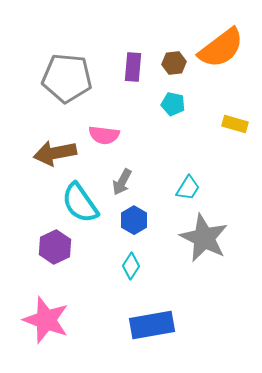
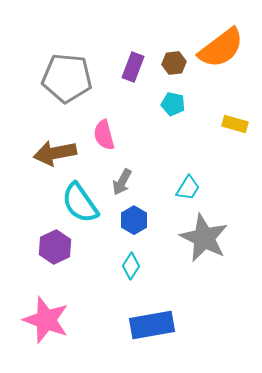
purple rectangle: rotated 16 degrees clockwise
pink semicircle: rotated 68 degrees clockwise
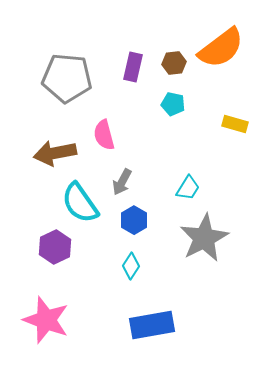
purple rectangle: rotated 8 degrees counterclockwise
gray star: rotated 18 degrees clockwise
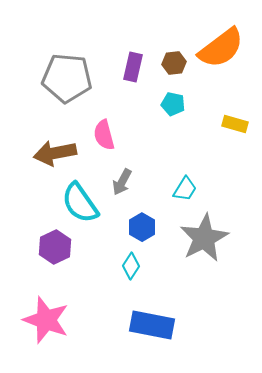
cyan trapezoid: moved 3 px left, 1 px down
blue hexagon: moved 8 px right, 7 px down
blue rectangle: rotated 21 degrees clockwise
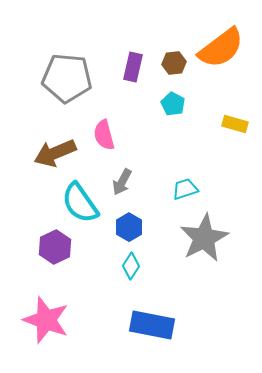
cyan pentagon: rotated 15 degrees clockwise
brown arrow: rotated 12 degrees counterclockwise
cyan trapezoid: rotated 140 degrees counterclockwise
blue hexagon: moved 13 px left
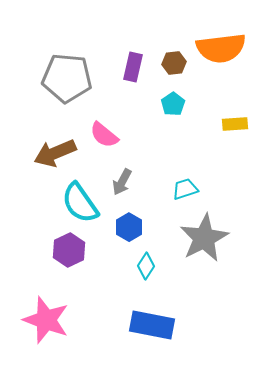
orange semicircle: rotated 30 degrees clockwise
cyan pentagon: rotated 10 degrees clockwise
yellow rectangle: rotated 20 degrees counterclockwise
pink semicircle: rotated 36 degrees counterclockwise
purple hexagon: moved 14 px right, 3 px down
cyan diamond: moved 15 px right
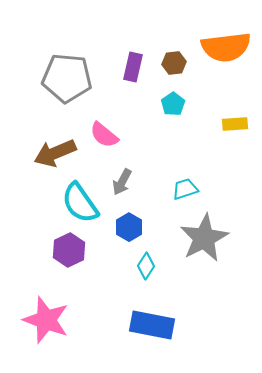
orange semicircle: moved 5 px right, 1 px up
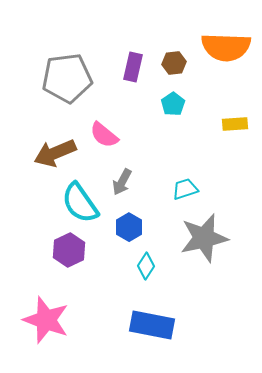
orange semicircle: rotated 9 degrees clockwise
gray pentagon: rotated 12 degrees counterclockwise
gray star: rotated 15 degrees clockwise
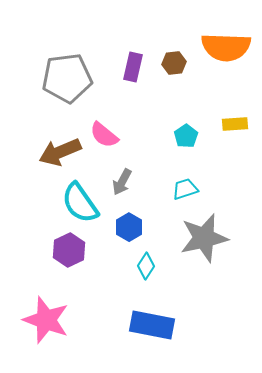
cyan pentagon: moved 13 px right, 32 px down
brown arrow: moved 5 px right, 1 px up
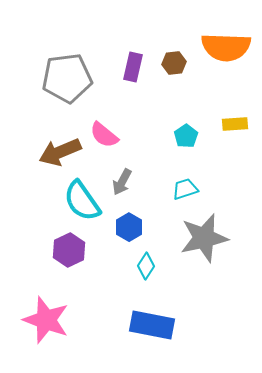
cyan semicircle: moved 2 px right, 2 px up
